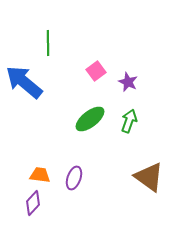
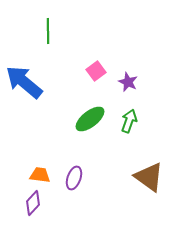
green line: moved 12 px up
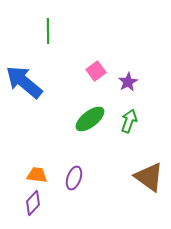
purple star: rotated 18 degrees clockwise
orange trapezoid: moved 3 px left
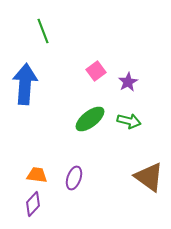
green line: moved 5 px left; rotated 20 degrees counterclockwise
blue arrow: moved 1 px right, 2 px down; rotated 54 degrees clockwise
green arrow: rotated 85 degrees clockwise
purple diamond: moved 1 px down
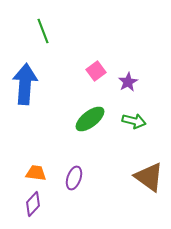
green arrow: moved 5 px right
orange trapezoid: moved 1 px left, 2 px up
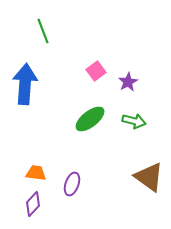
purple ellipse: moved 2 px left, 6 px down
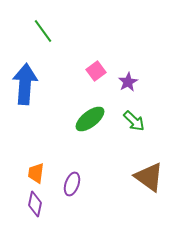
green line: rotated 15 degrees counterclockwise
green arrow: rotated 30 degrees clockwise
orange trapezoid: rotated 90 degrees counterclockwise
purple diamond: moved 2 px right; rotated 30 degrees counterclockwise
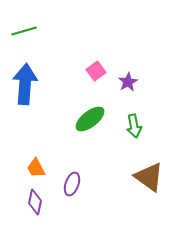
green line: moved 19 px left; rotated 70 degrees counterclockwise
green arrow: moved 5 px down; rotated 35 degrees clockwise
orange trapezoid: moved 5 px up; rotated 35 degrees counterclockwise
purple diamond: moved 2 px up
